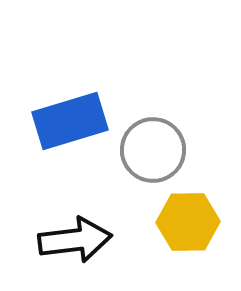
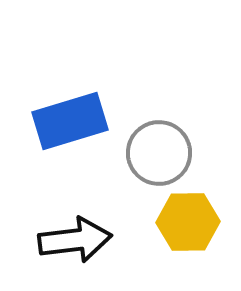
gray circle: moved 6 px right, 3 px down
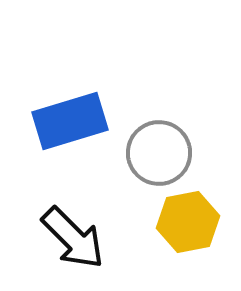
yellow hexagon: rotated 10 degrees counterclockwise
black arrow: moved 2 px left, 2 px up; rotated 52 degrees clockwise
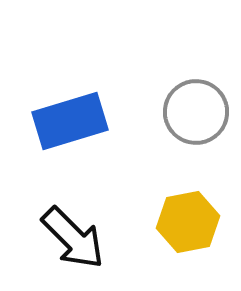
gray circle: moved 37 px right, 41 px up
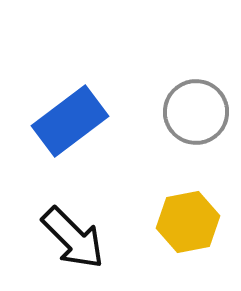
blue rectangle: rotated 20 degrees counterclockwise
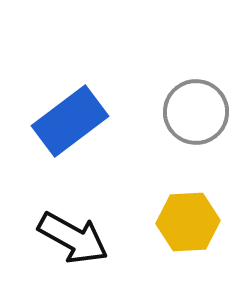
yellow hexagon: rotated 8 degrees clockwise
black arrow: rotated 16 degrees counterclockwise
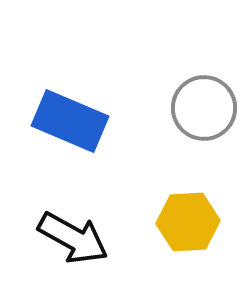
gray circle: moved 8 px right, 4 px up
blue rectangle: rotated 60 degrees clockwise
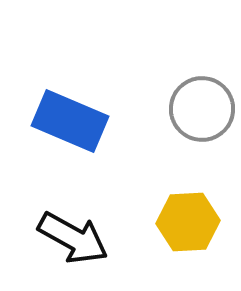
gray circle: moved 2 px left, 1 px down
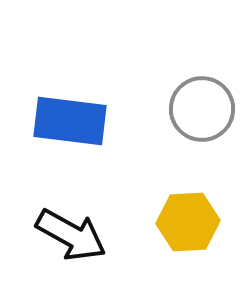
blue rectangle: rotated 16 degrees counterclockwise
black arrow: moved 2 px left, 3 px up
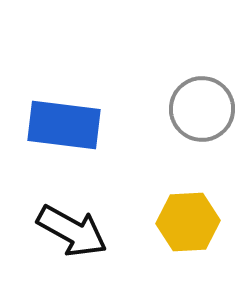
blue rectangle: moved 6 px left, 4 px down
black arrow: moved 1 px right, 4 px up
